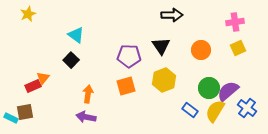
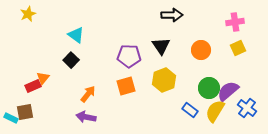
orange arrow: rotated 30 degrees clockwise
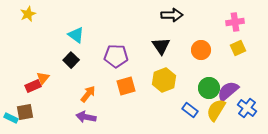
purple pentagon: moved 13 px left
yellow semicircle: moved 1 px right, 1 px up
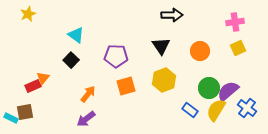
orange circle: moved 1 px left, 1 px down
purple arrow: moved 2 px down; rotated 48 degrees counterclockwise
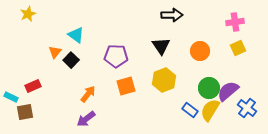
orange triangle: moved 12 px right, 26 px up
yellow semicircle: moved 6 px left
cyan rectangle: moved 21 px up
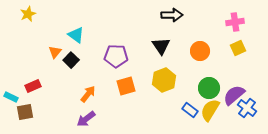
purple semicircle: moved 6 px right, 4 px down
